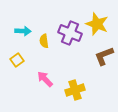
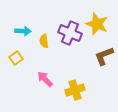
yellow square: moved 1 px left, 2 px up
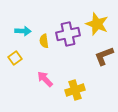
purple cross: moved 2 px left, 1 px down; rotated 35 degrees counterclockwise
yellow square: moved 1 px left
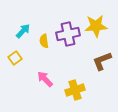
yellow star: moved 1 px left, 2 px down; rotated 25 degrees counterclockwise
cyan arrow: rotated 49 degrees counterclockwise
brown L-shape: moved 2 px left, 5 px down
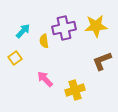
purple cross: moved 4 px left, 6 px up
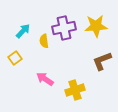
pink arrow: rotated 12 degrees counterclockwise
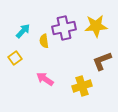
yellow cross: moved 7 px right, 4 px up
